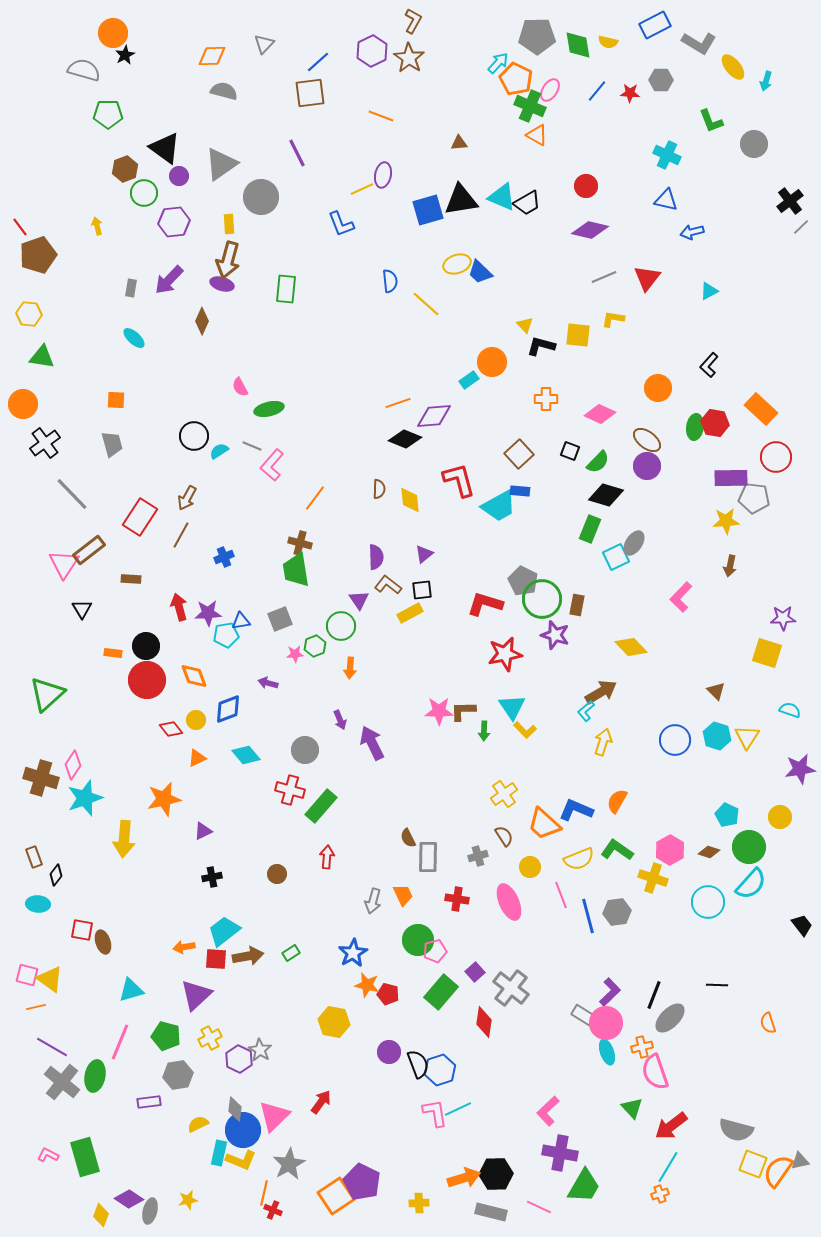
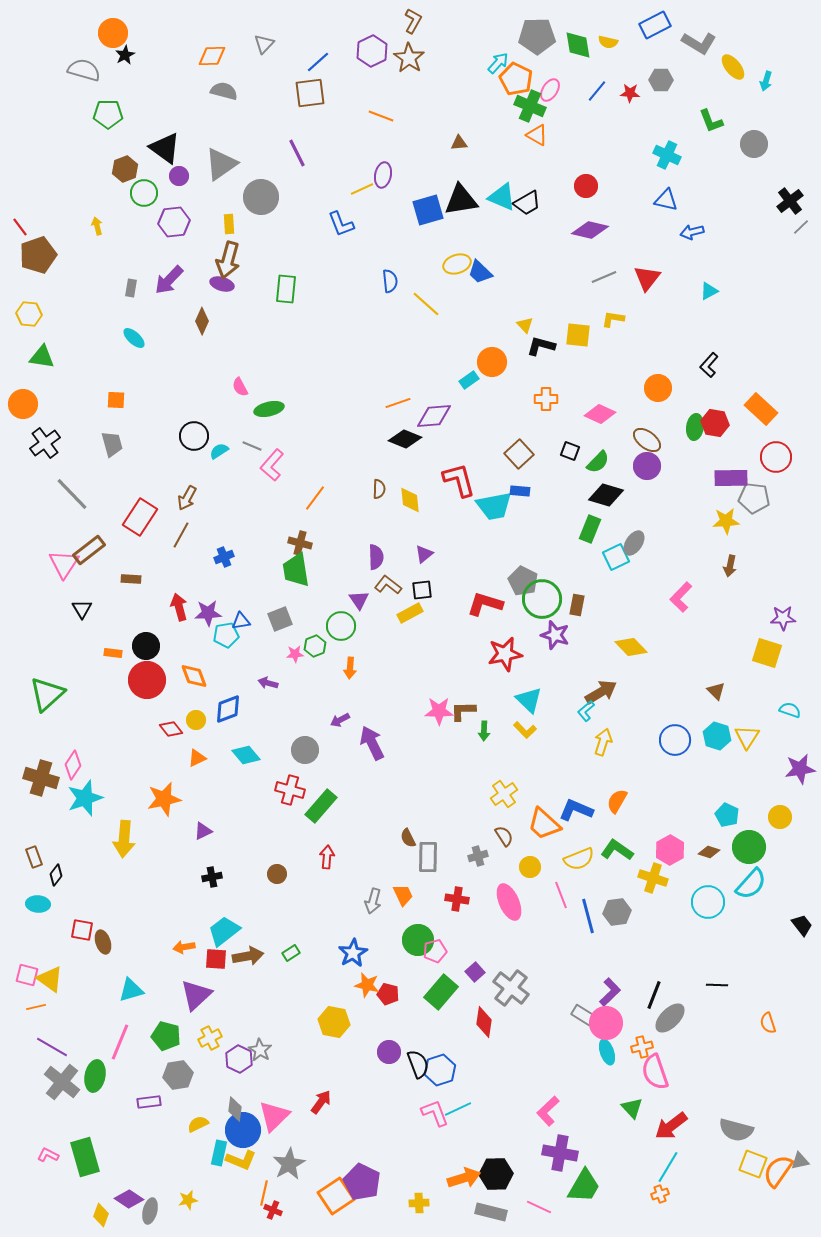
cyan trapezoid at (499, 506): moved 5 px left; rotated 18 degrees clockwise
cyan triangle at (512, 707): moved 17 px right, 7 px up; rotated 12 degrees counterclockwise
purple arrow at (340, 720): rotated 84 degrees clockwise
pink L-shape at (435, 1113): rotated 12 degrees counterclockwise
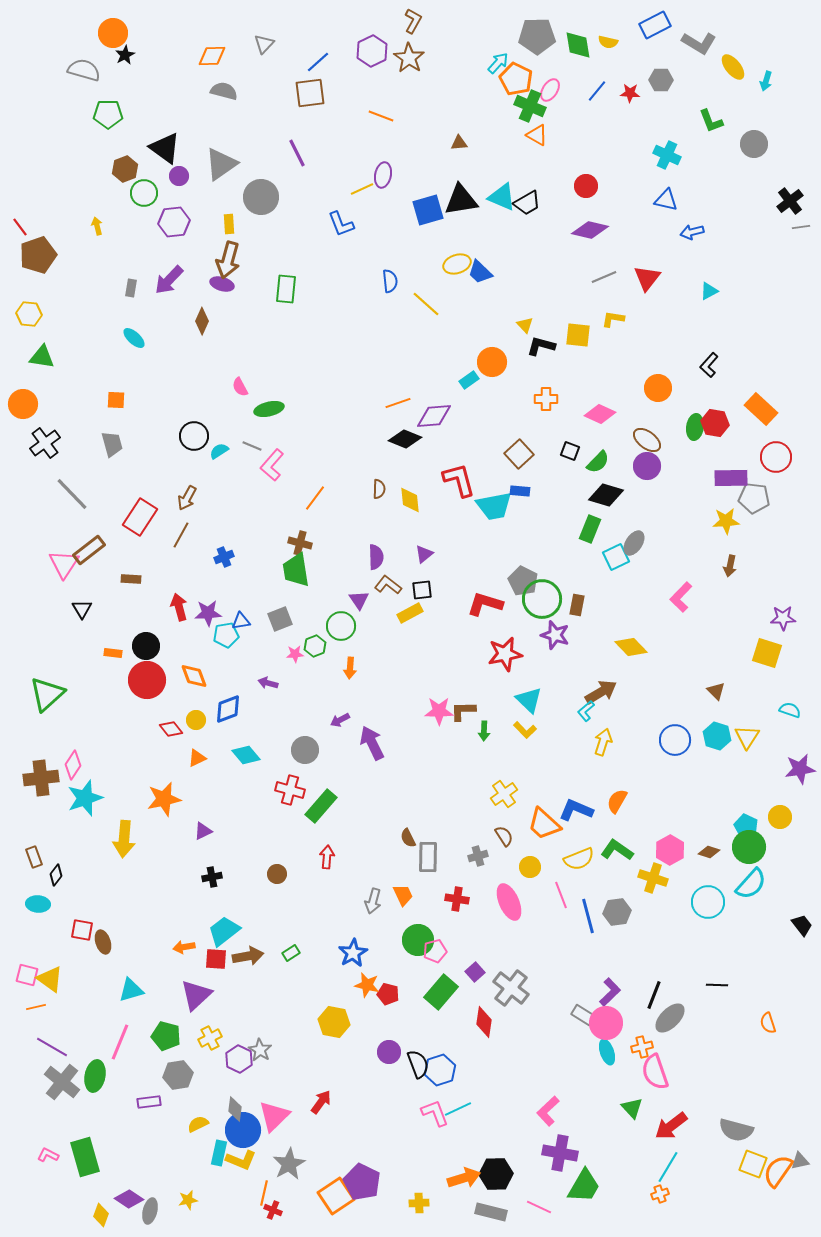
gray line at (801, 227): rotated 36 degrees clockwise
brown cross at (41, 778): rotated 24 degrees counterclockwise
cyan pentagon at (727, 815): moved 19 px right, 11 px down
